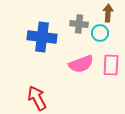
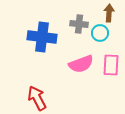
brown arrow: moved 1 px right
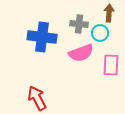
pink semicircle: moved 11 px up
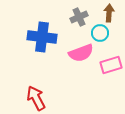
gray cross: moved 7 px up; rotated 30 degrees counterclockwise
pink rectangle: rotated 70 degrees clockwise
red arrow: moved 1 px left
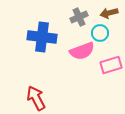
brown arrow: rotated 108 degrees counterclockwise
pink semicircle: moved 1 px right, 2 px up
